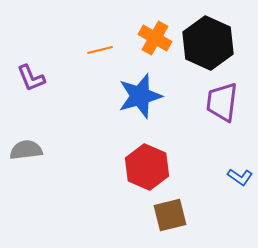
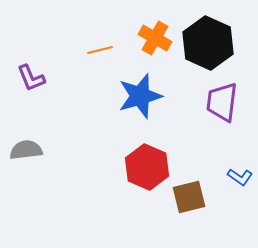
brown square: moved 19 px right, 18 px up
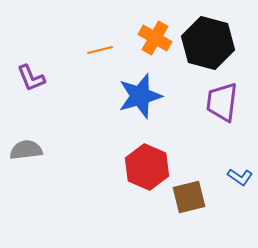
black hexagon: rotated 9 degrees counterclockwise
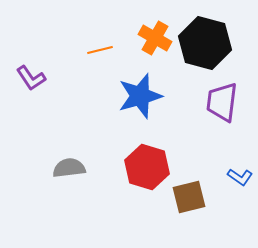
black hexagon: moved 3 px left
purple L-shape: rotated 12 degrees counterclockwise
gray semicircle: moved 43 px right, 18 px down
red hexagon: rotated 6 degrees counterclockwise
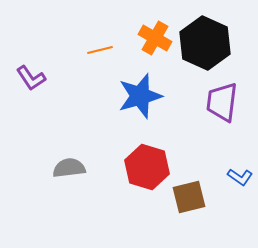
black hexagon: rotated 9 degrees clockwise
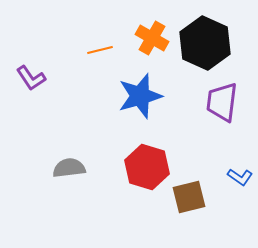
orange cross: moved 3 px left
